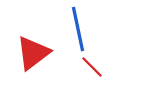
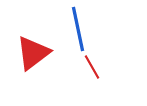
red line: rotated 15 degrees clockwise
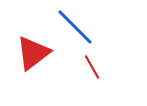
blue line: moved 3 px left, 2 px up; rotated 33 degrees counterclockwise
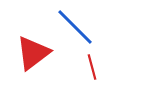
red line: rotated 15 degrees clockwise
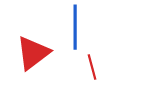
blue line: rotated 45 degrees clockwise
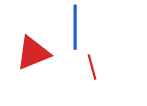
red triangle: rotated 15 degrees clockwise
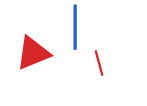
red line: moved 7 px right, 4 px up
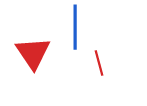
red triangle: rotated 42 degrees counterclockwise
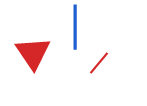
red line: rotated 55 degrees clockwise
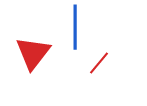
red triangle: rotated 12 degrees clockwise
